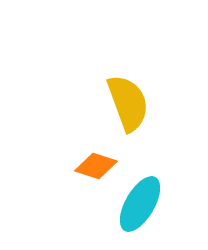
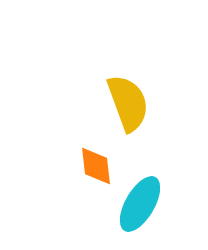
orange diamond: rotated 66 degrees clockwise
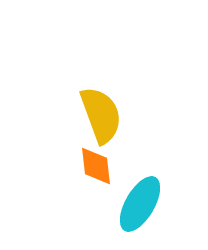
yellow semicircle: moved 27 px left, 12 px down
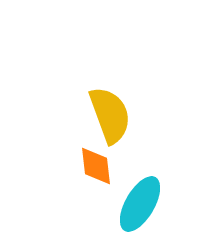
yellow semicircle: moved 9 px right
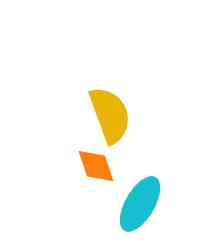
orange diamond: rotated 12 degrees counterclockwise
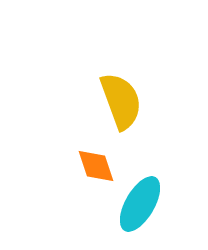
yellow semicircle: moved 11 px right, 14 px up
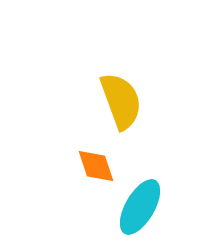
cyan ellipse: moved 3 px down
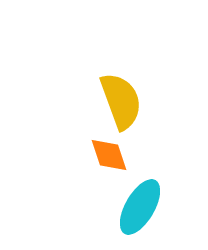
orange diamond: moved 13 px right, 11 px up
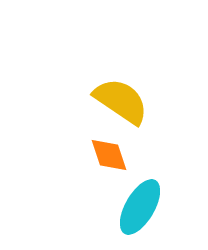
yellow semicircle: rotated 36 degrees counterclockwise
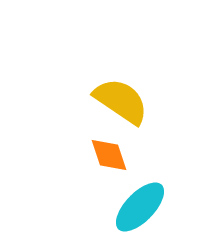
cyan ellipse: rotated 14 degrees clockwise
